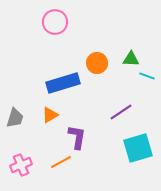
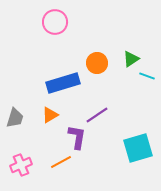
green triangle: rotated 36 degrees counterclockwise
purple line: moved 24 px left, 3 px down
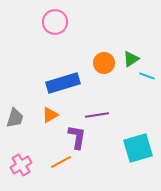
orange circle: moved 7 px right
purple line: rotated 25 degrees clockwise
pink cross: rotated 10 degrees counterclockwise
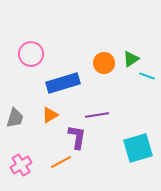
pink circle: moved 24 px left, 32 px down
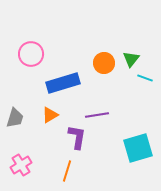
green triangle: rotated 18 degrees counterclockwise
cyan line: moved 2 px left, 2 px down
orange line: moved 6 px right, 9 px down; rotated 45 degrees counterclockwise
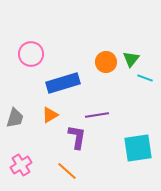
orange circle: moved 2 px right, 1 px up
cyan square: rotated 8 degrees clockwise
orange line: rotated 65 degrees counterclockwise
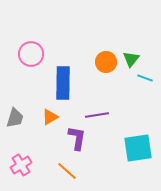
blue rectangle: rotated 72 degrees counterclockwise
orange triangle: moved 2 px down
purple L-shape: moved 1 px down
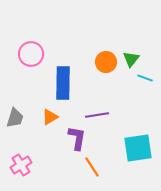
orange line: moved 25 px right, 4 px up; rotated 15 degrees clockwise
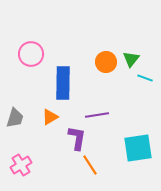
orange line: moved 2 px left, 2 px up
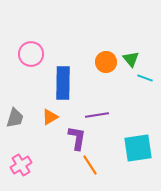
green triangle: rotated 18 degrees counterclockwise
